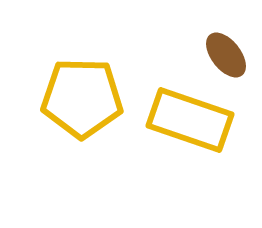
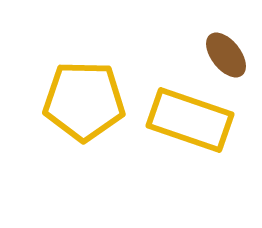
yellow pentagon: moved 2 px right, 3 px down
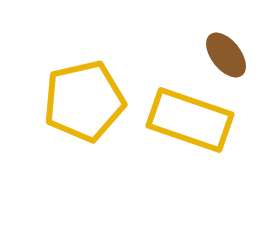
yellow pentagon: rotated 14 degrees counterclockwise
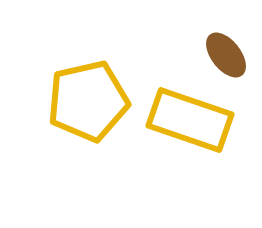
yellow pentagon: moved 4 px right
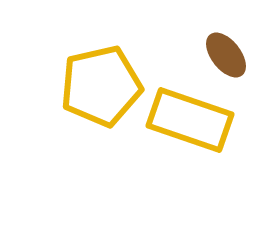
yellow pentagon: moved 13 px right, 15 px up
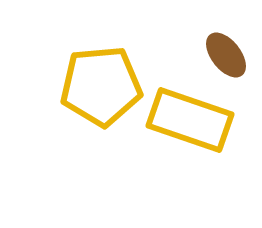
yellow pentagon: rotated 8 degrees clockwise
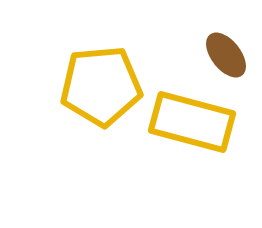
yellow rectangle: moved 2 px right, 2 px down; rotated 4 degrees counterclockwise
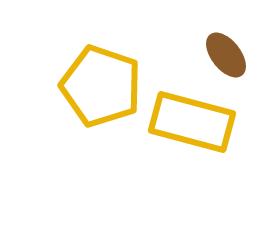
yellow pentagon: rotated 24 degrees clockwise
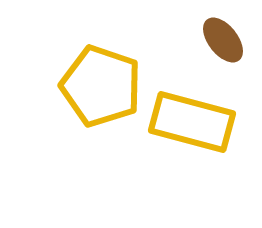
brown ellipse: moved 3 px left, 15 px up
